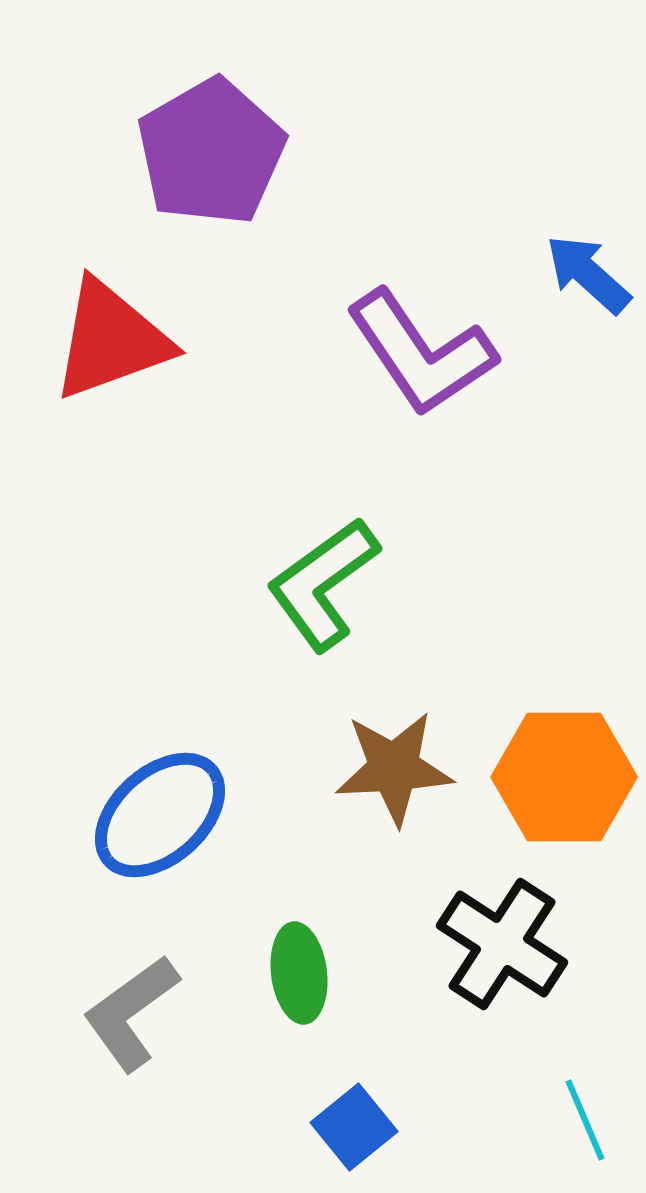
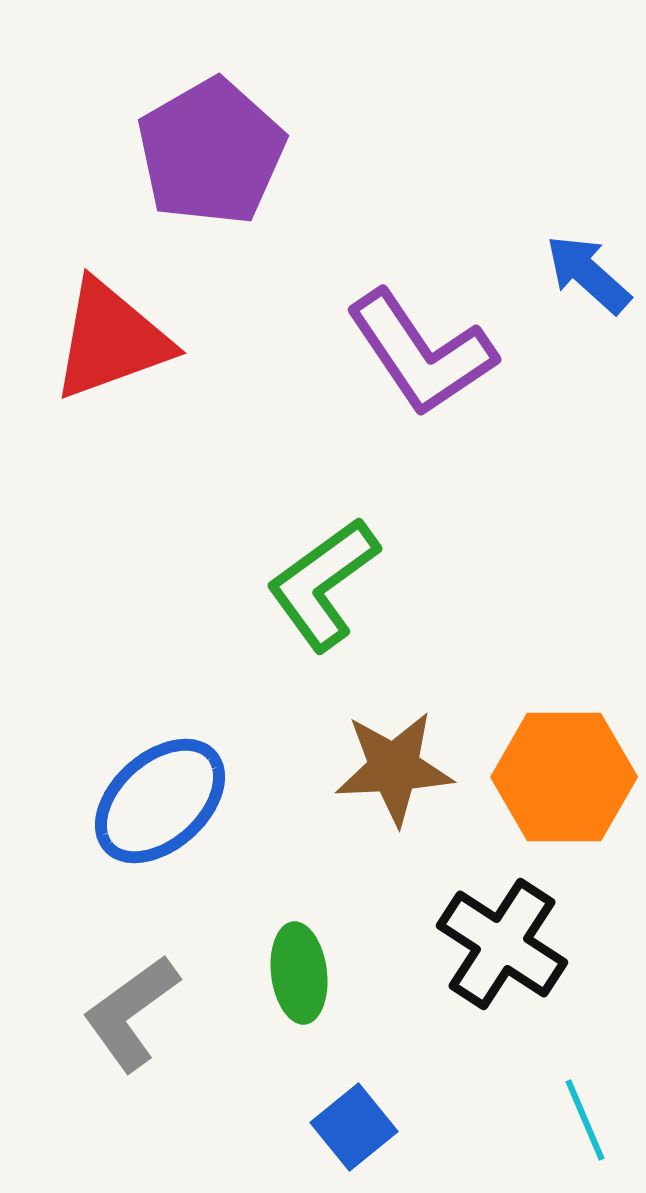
blue ellipse: moved 14 px up
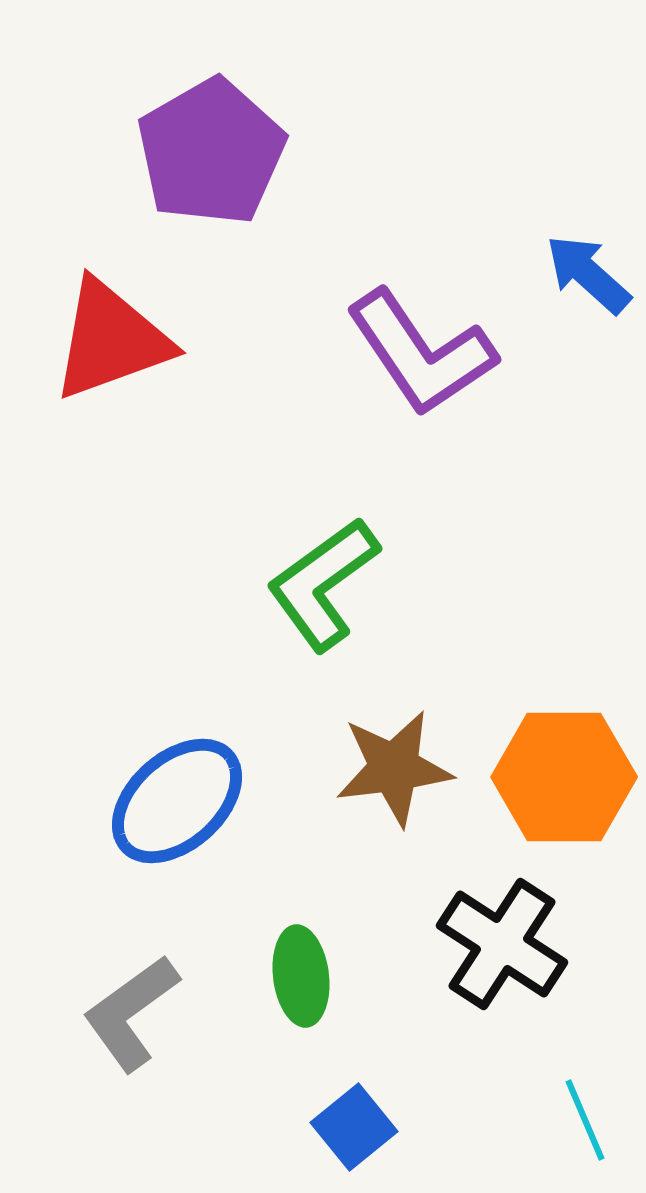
brown star: rotated 4 degrees counterclockwise
blue ellipse: moved 17 px right
green ellipse: moved 2 px right, 3 px down
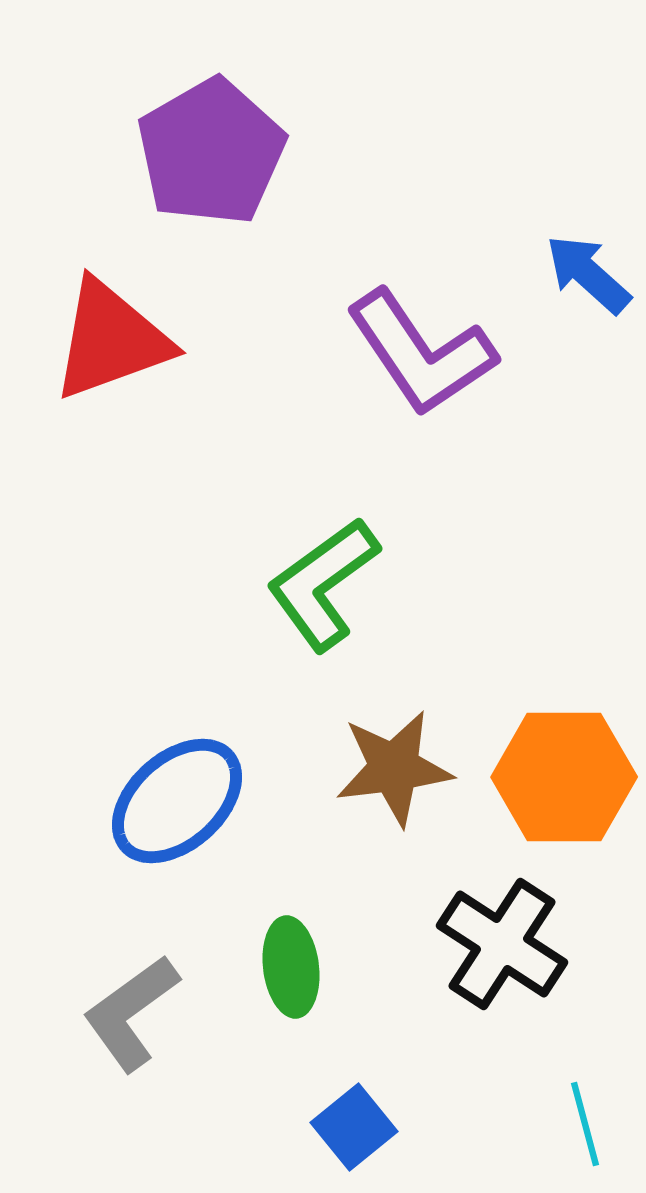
green ellipse: moved 10 px left, 9 px up
cyan line: moved 4 px down; rotated 8 degrees clockwise
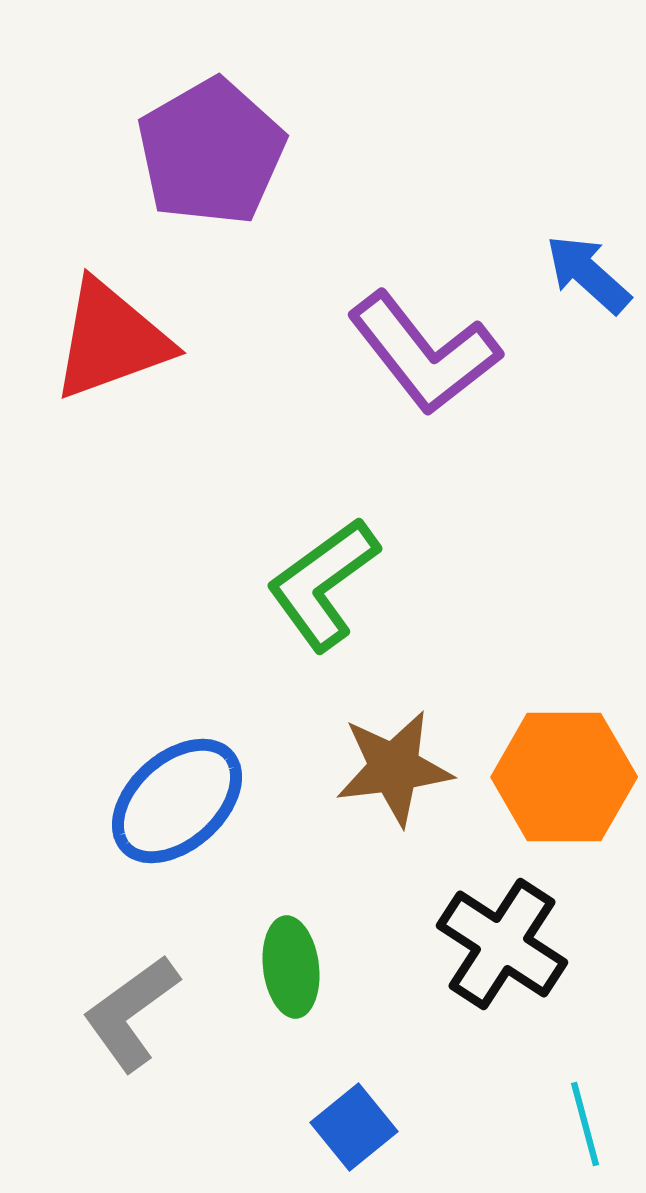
purple L-shape: moved 3 px right; rotated 4 degrees counterclockwise
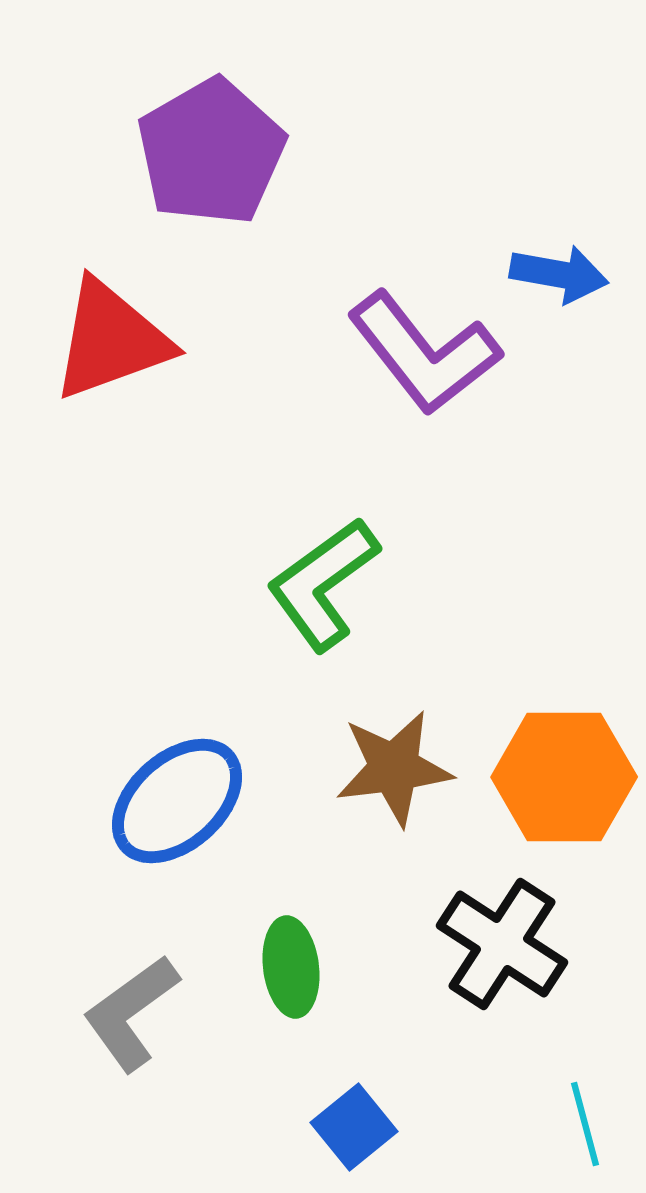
blue arrow: moved 29 px left; rotated 148 degrees clockwise
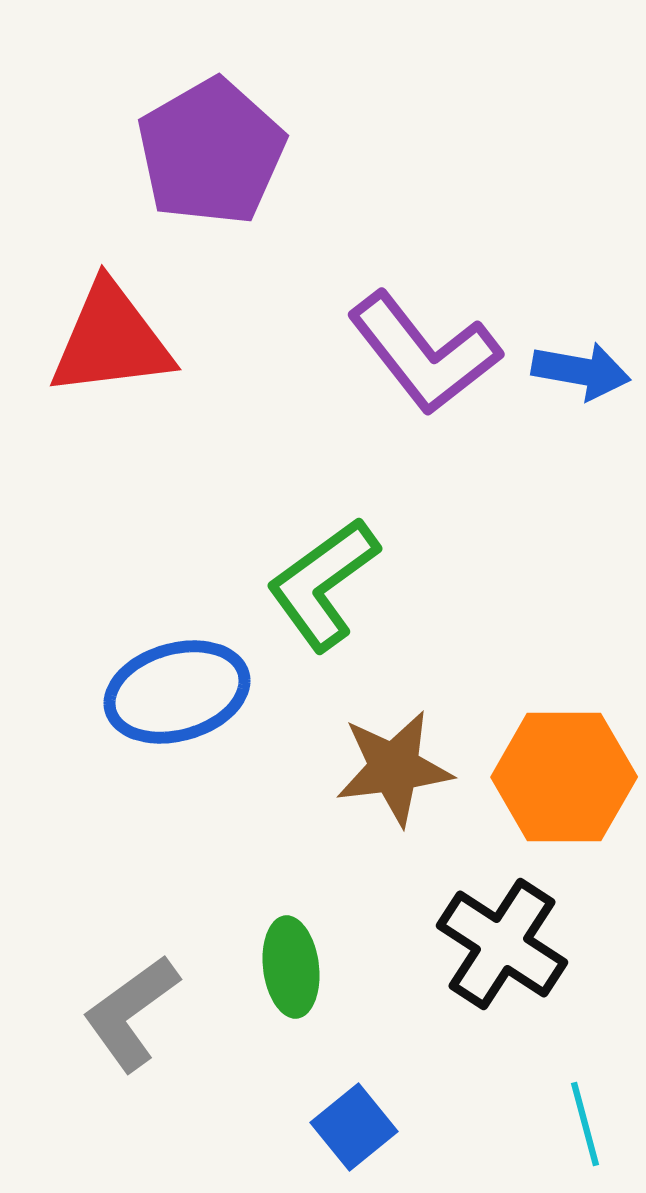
blue arrow: moved 22 px right, 97 px down
red triangle: rotated 13 degrees clockwise
blue ellipse: moved 109 px up; rotated 26 degrees clockwise
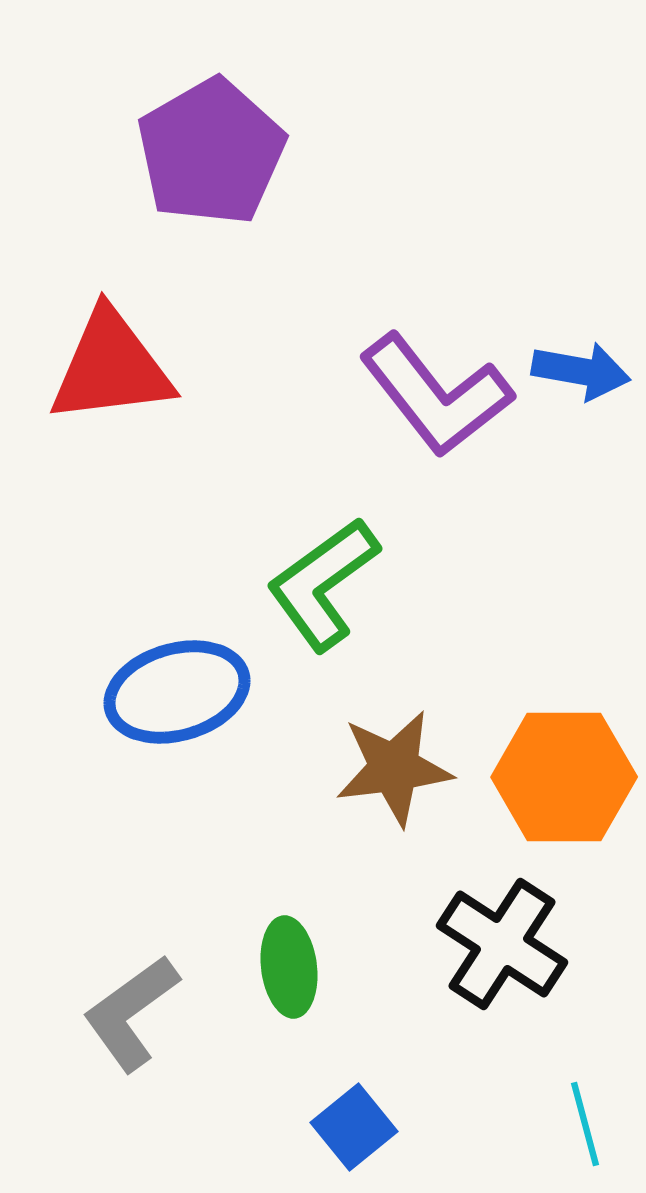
red triangle: moved 27 px down
purple L-shape: moved 12 px right, 42 px down
green ellipse: moved 2 px left
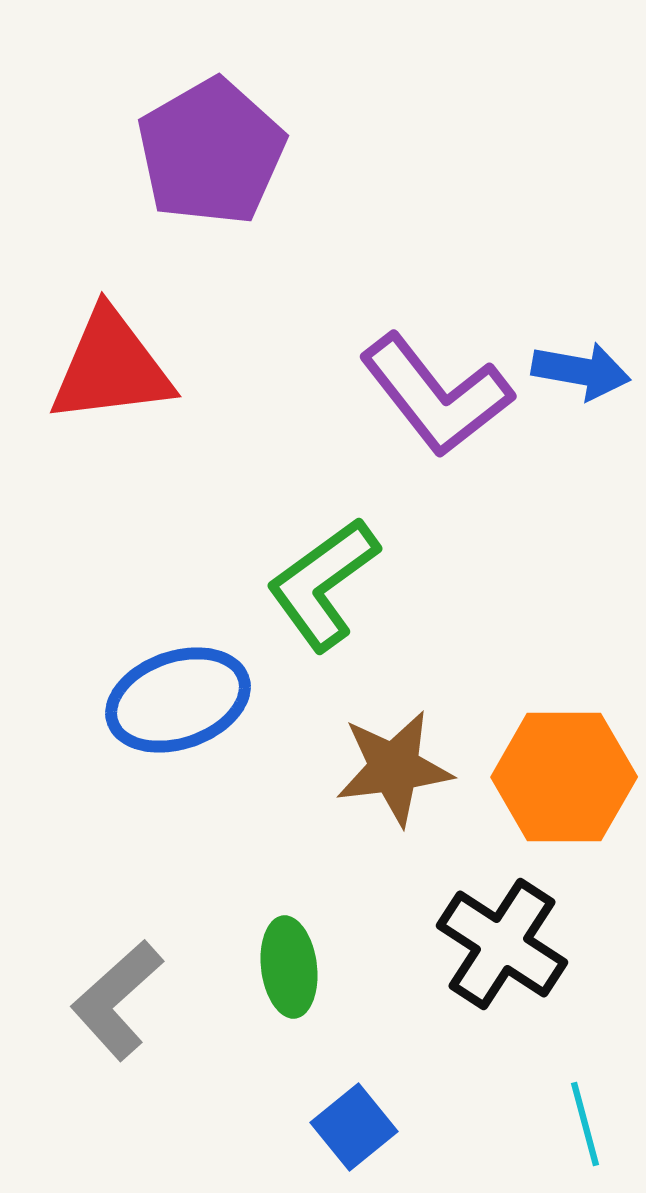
blue ellipse: moved 1 px right, 8 px down; rotated 3 degrees counterclockwise
gray L-shape: moved 14 px left, 13 px up; rotated 6 degrees counterclockwise
